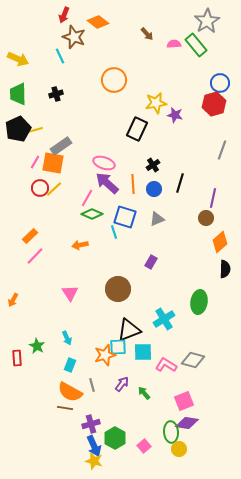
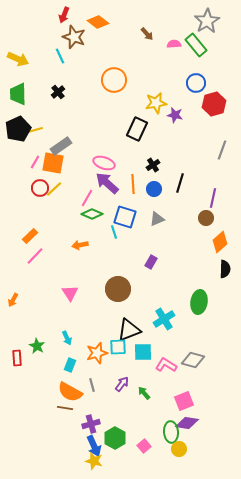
blue circle at (220, 83): moved 24 px left
black cross at (56, 94): moved 2 px right, 2 px up; rotated 24 degrees counterclockwise
orange star at (105, 355): moved 8 px left, 2 px up
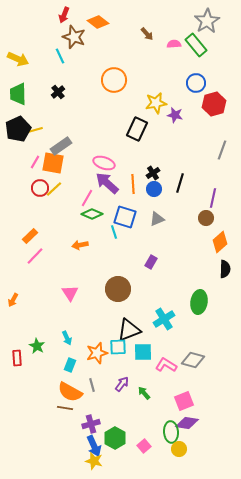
black cross at (153, 165): moved 8 px down
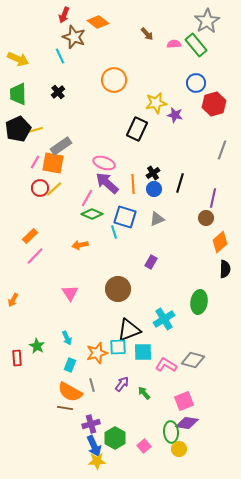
yellow star at (94, 461): moved 3 px right; rotated 18 degrees counterclockwise
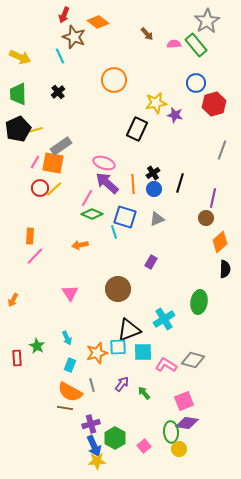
yellow arrow at (18, 59): moved 2 px right, 2 px up
orange rectangle at (30, 236): rotated 42 degrees counterclockwise
